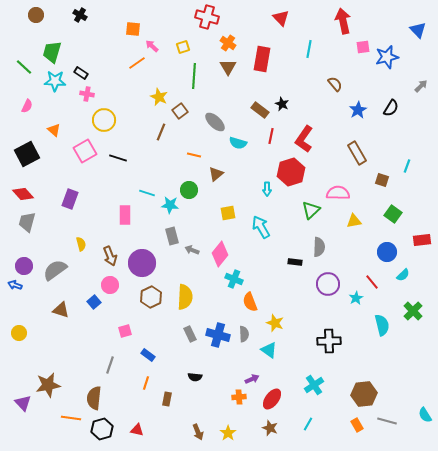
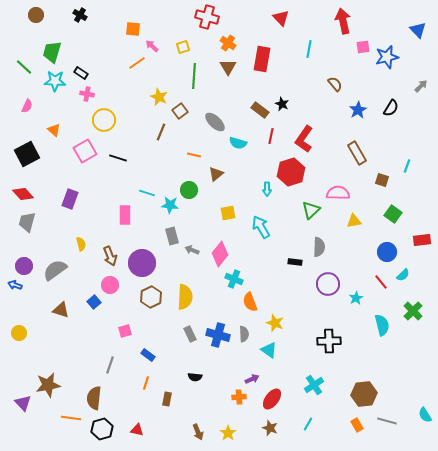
red line at (372, 282): moved 9 px right
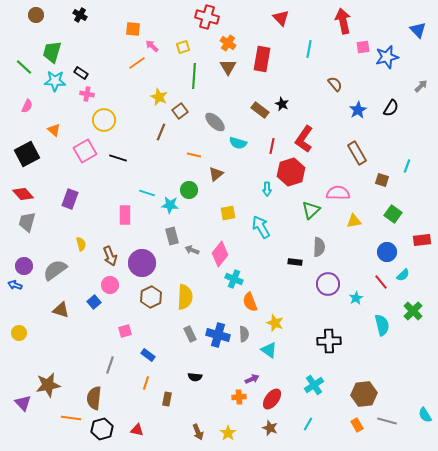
red line at (271, 136): moved 1 px right, 10 px down
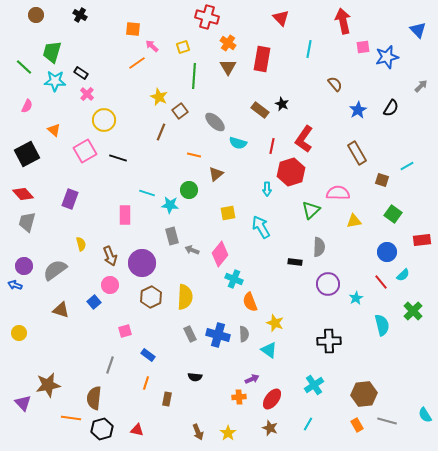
pink cross at (87, 94): rotated 32 degrees clockwise
cyan line at (407, 166): rotated 40 degrees clockwise
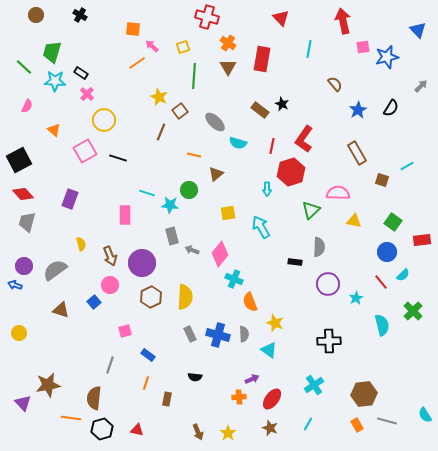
black square at (27, 154): moved 8 px left, 6 px down
green square at (393, 214): moved 8 px down
yellow triangle at (354, 221): rotated 21 degrees clockwise
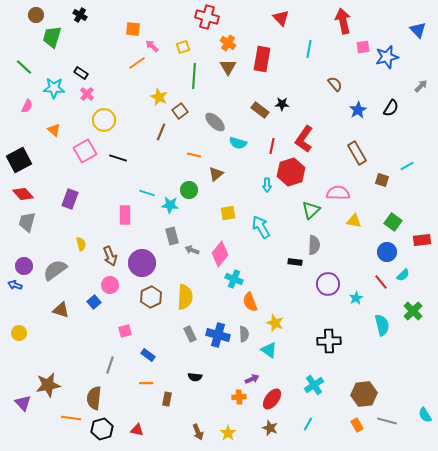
green trapezoid at (52, 52): moved 15 px up
cyan star at (55, 81): moved 1 px left, 7 px down
black star at (282, 104): rotated 24 degrees counterclockwise
cyan arrow at (267, 189): moved 4 px up
gray semicircle at (319, 247): moved 5 px left, 2 px up
orange line at (146, 383): rotated 72 degrees clockwise
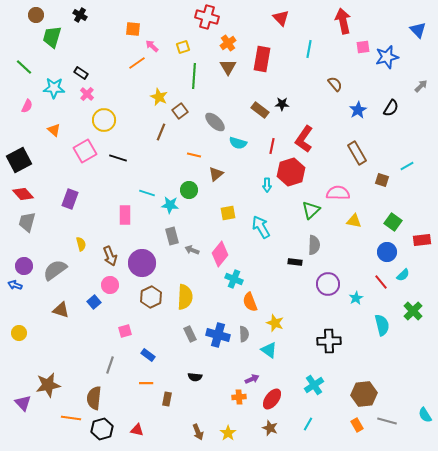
orange cross at (228, 43): rotated 21 degrees clockwise
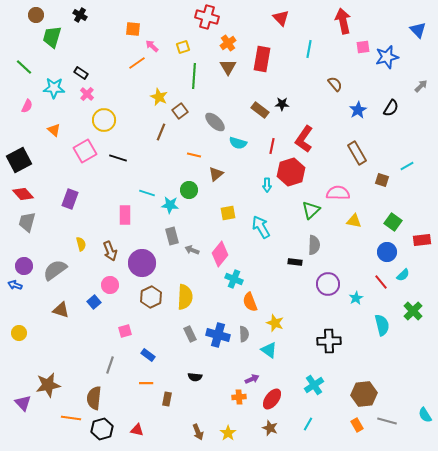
brown arrow at (110, 256): moved 5 px up
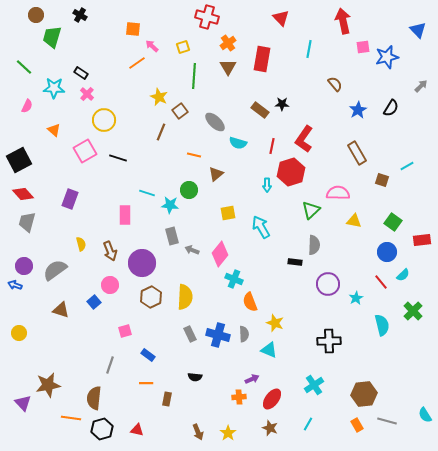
cyan triangle at (269, 350): rotated 12 degrees counterclockwise
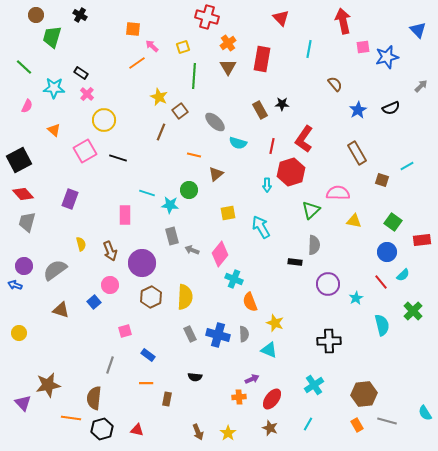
black semicircle at (391, 108): rotated 36 degrees clockwise
brown rectangle at (260, 110): rotated 24 degrees clockwise
cyan semicircle at (425, 415): moved 2 px up
